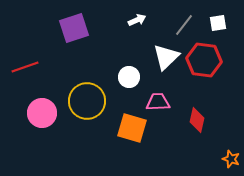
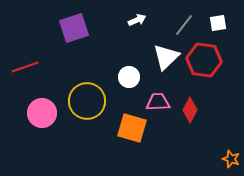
red diamond: moved 7 px left, 10 px up; rotated 15 degrees clockwise
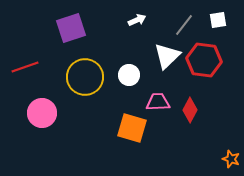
white square: moved 3 px up
purple square: moved 3 px left
white triangle: moved 1 px right, 1 px up
white circle: moved 2 px up
yellow circle: moved 2 px left, 24 px up
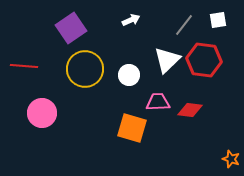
white arrow: moved 6 px left
purple square: rotated 16 degrees counterclockwise
white triangle: moved 4 px down
red line: moved 1 px left, 1 px up; rotated 24 degrees clockwise
yellow circle: moved 8 px up
red diamond: rotated 70 degrees clockwise
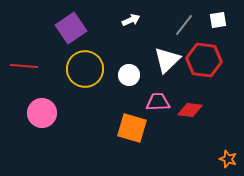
orange star: moved 3 px left
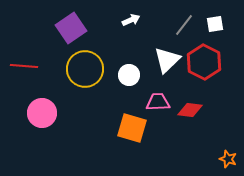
white square: moved 3 px left, 4 px down
red hexagon: moved 2 px down; rotated 20 degrees clockwise
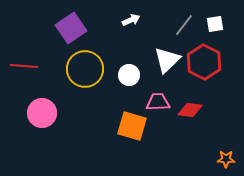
orange square: moved 2 px up
orange star: moved 2 px left; rotated 18 degrees counterclockwise
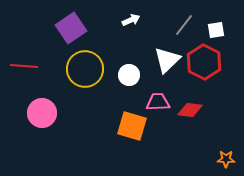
white square: moved 1 px right, 6 px down
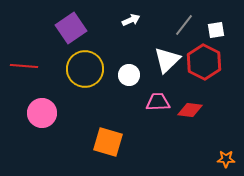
orange square: moved 24 px left, 16 px down
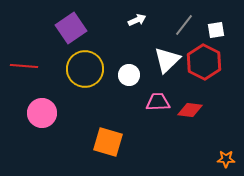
white arrow: moved 6 px right
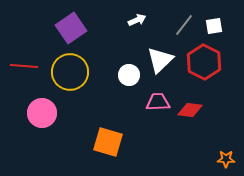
white square: moved 2 px left, 4 px up
white triangle: moved 7 px left
yellow circle: moved 15 px left, 3 px down
